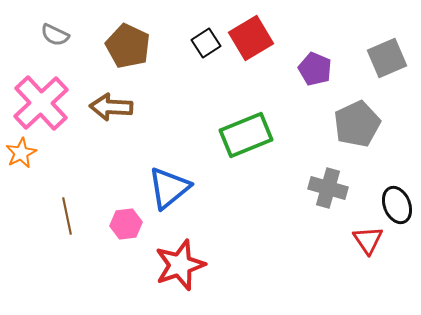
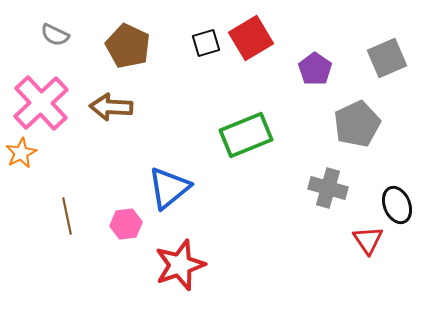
black square: rotated 16 degrees clockwise
purple pentagon: rotated 12 degrees clockwise
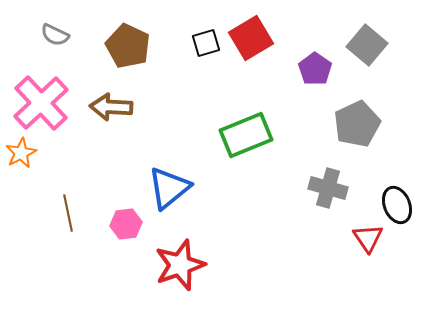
gray square: moved 20 px left, 13 px up; rotated 27 degrees counterclockwise
brown line: moved 1 px right, 3 px up
red triangle: moved 2 px up
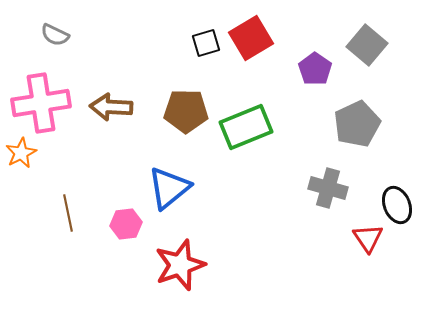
brown pentagon: moved 58 px right, 65 px down; rotated 24 degrees counterclockwise
pink cross: rotated 34 degrees clockwise
green rectangle: moved 8 px up
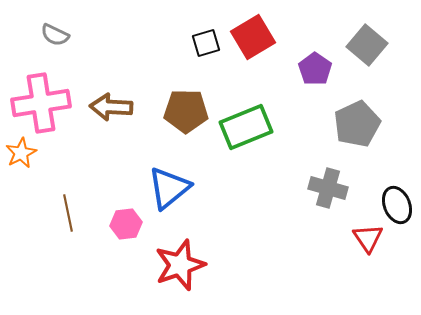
red square: moved 2 px right, 1 px up
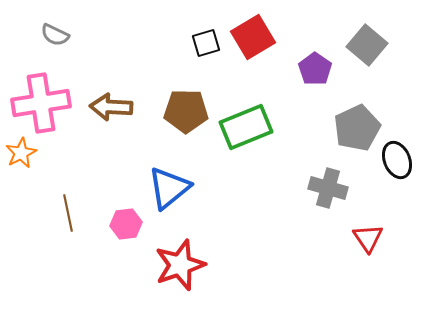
gray pentagon: moved 4 px down
black ellipse: moved 45 px up
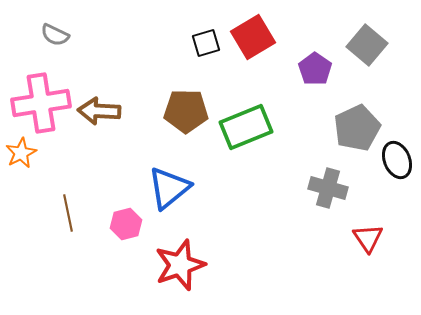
brown arrow: moved 12 px left, 4 px down
pink hexagon: rotated 8 degrees counterclockwise
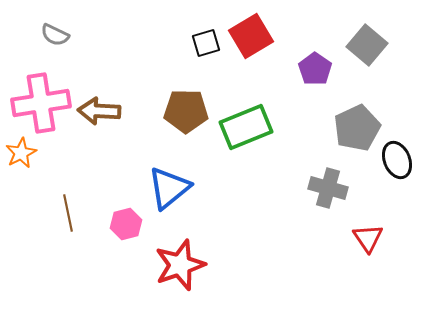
red square: moved 2 px left, 1 px up
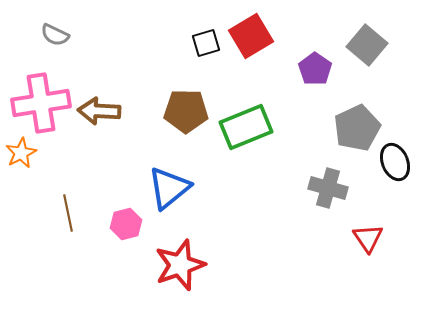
black ellipse: moved 2 px left, 2 px down
